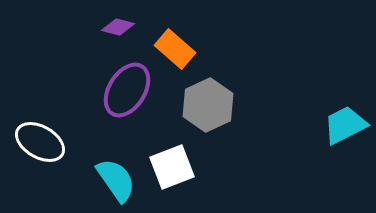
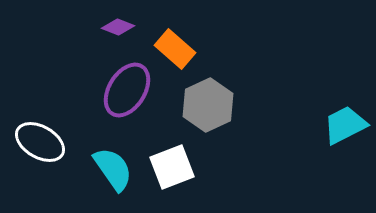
purple diamond: rotated 8 degrees clockwise
cyan semicircle: moved 3 px left, 11 px up
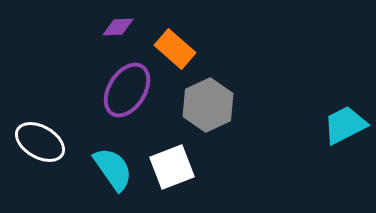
purple diamond: rotated 24 degrees counterclockwise
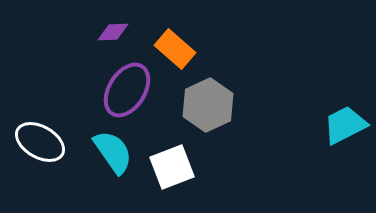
purple diamond: moved 5 px left, 5 px down
cyan semicircle: moved 17 px up
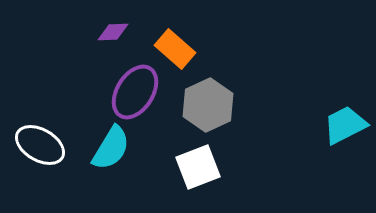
purple ellipse: moved 8 px right, 2 px down
white ellipse: moved 3 px down
cyan semicircle: moved 2 px left, 4 px up; rotated 66 degrees clockwise
white square: moved 26 px right
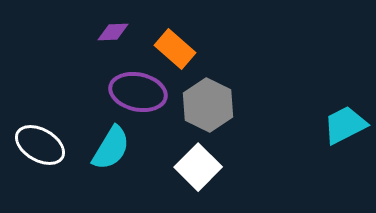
purple ellipse: moved 3 px right; rotated 70 degrees clockwise
gray hexagon: rotated 9 degrees counterclockwise
white square: rotated 24 degrees counterclockwise
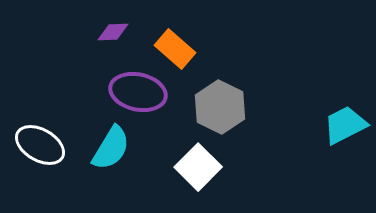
gray hexagon: moved 12 px right, 2 px down
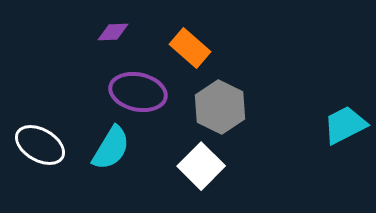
orange rectangle: moved 15 px right, 1 px up
white square: moved 3 px right, 1 px up
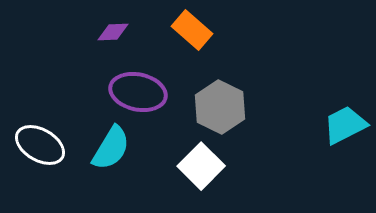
orange rectangle: moved 2 px right, 18 px up
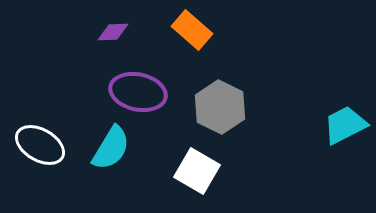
white square: moved 4 px left, 5 px down; rotated 15 degrees counterclockwise
